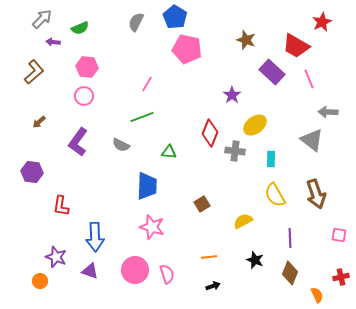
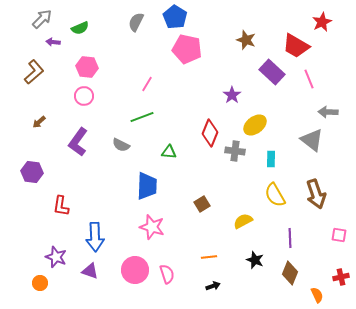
orange circle at (40, 281): moved 2 px down
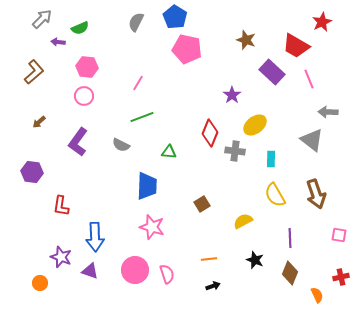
purple arrow at (53, 42): moved 5 px right
pink line at (147, 84): moved 9 px left, 1 px up
purple star at (56, 257): moved 5 px right
orange line at (209, 257): moved 2 px down
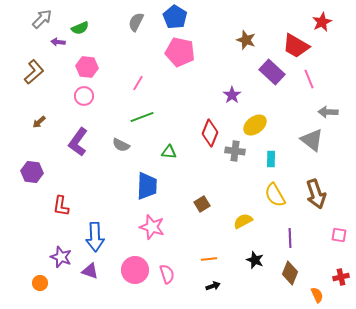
pink pentagon at (187, 49): moved 7 px left, 3 px down
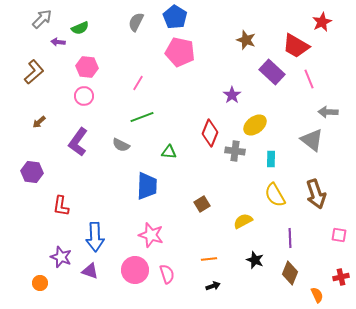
pink star at (152, 227): moved 1 px left, 8 px down
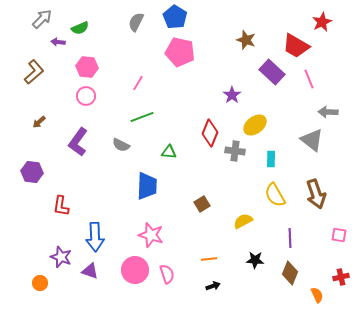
pink circle at (84, 96): moved 2 px right
black star at (255, 260): rotated 18 degrees counterclockwise
